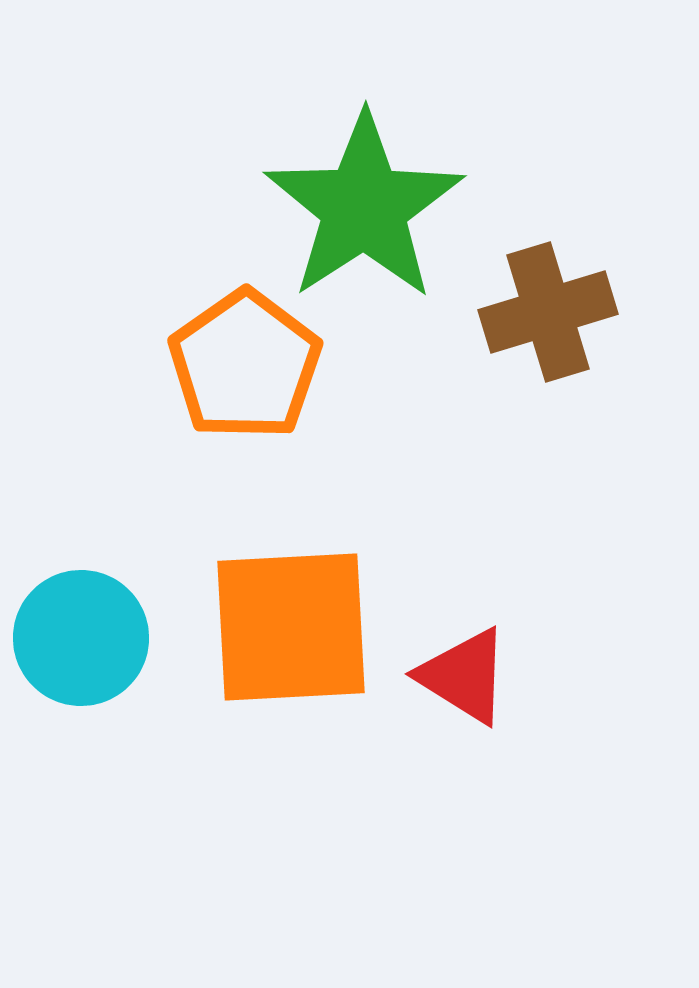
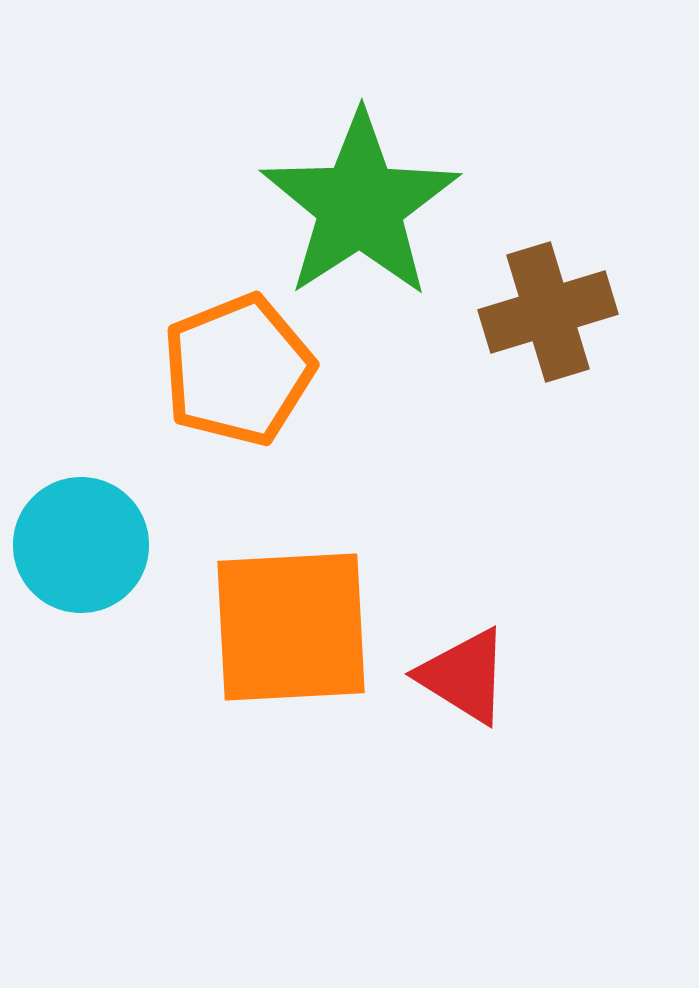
green star: moved 4 px left, 2 px up
orange pentagon: moved 7 px left, 5 px down; rotated 13 degrees clockwise
cyan circle: moved 93 px up
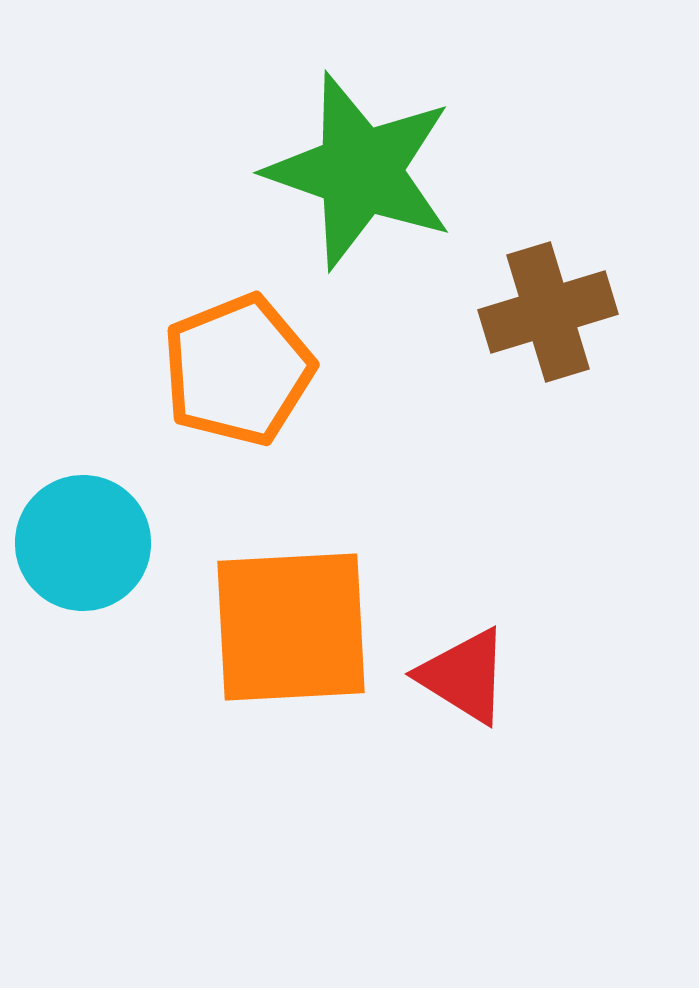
green star: moved 34 px up; rotated 20 degrees counterclockwise
cyan circle: moved 2 px right, 2 px up
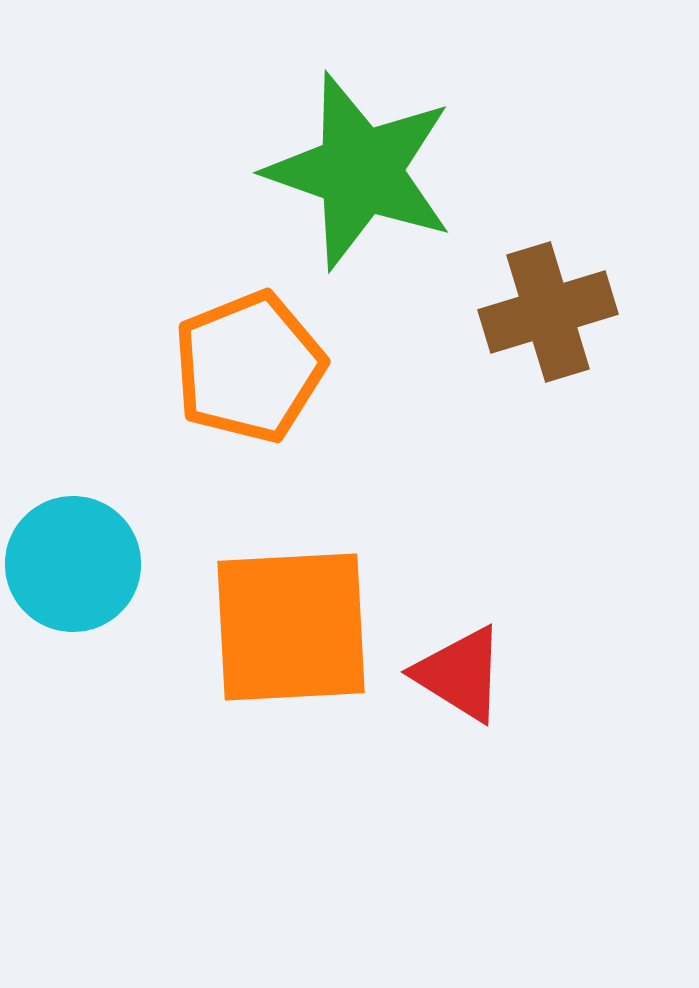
orange pentagon: moved 11 px right, 3 px up
cyan circle: moved 10 px left, 21 px down
red triangle: moved 4 px left, 2 px up
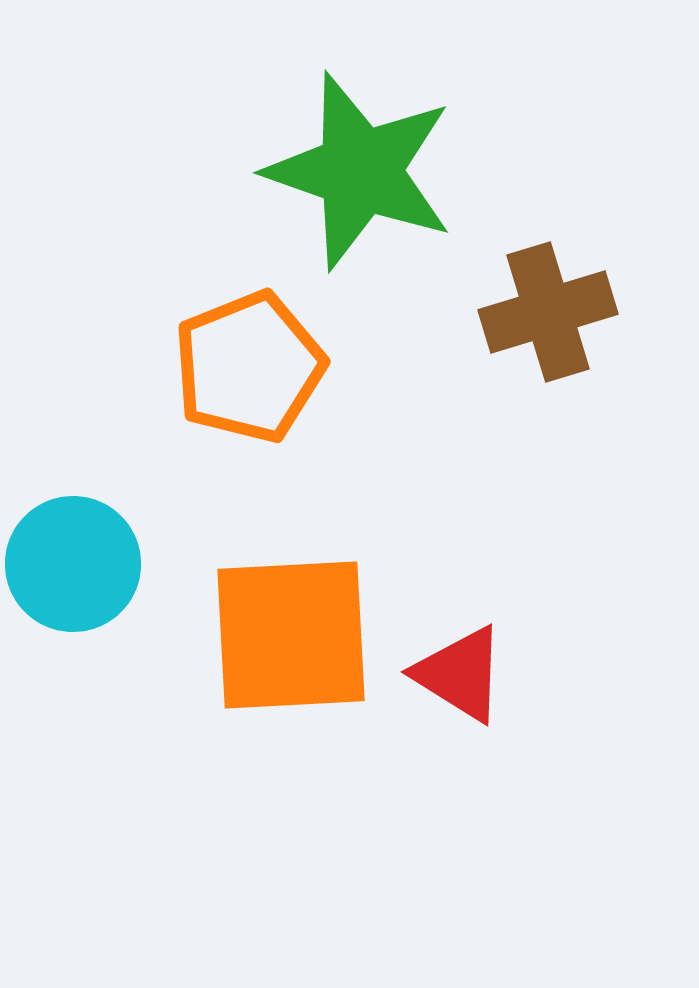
orange square: moved 8 px down
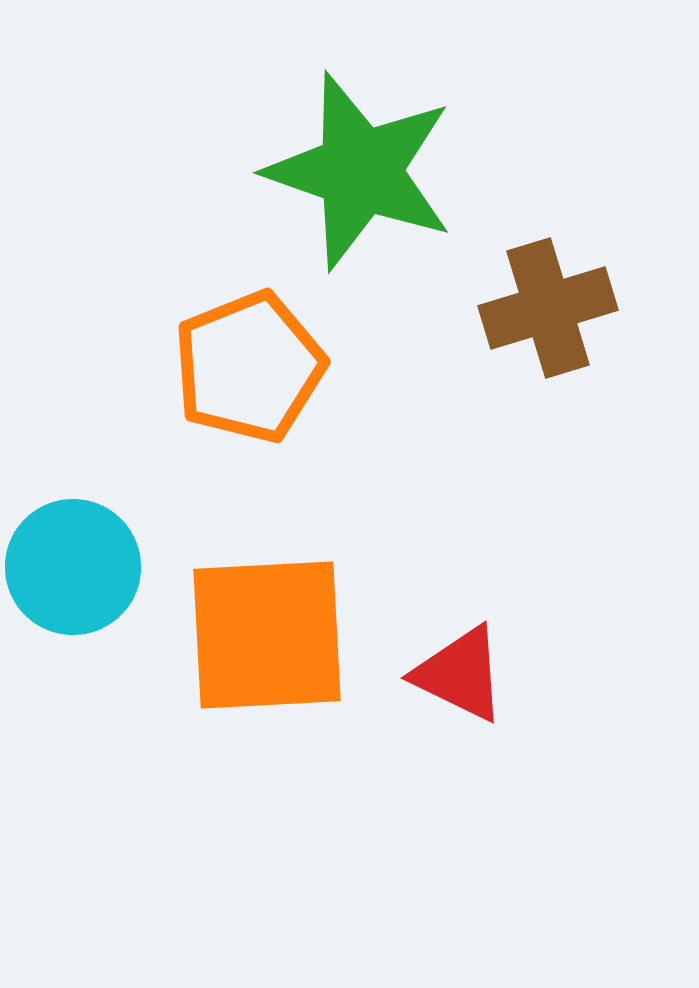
brown cross: moved 4 px up
cyan circle: moved 3 px down
orange square: moved 24 px left
red triangle: rotated 6 degrees counterclockwise
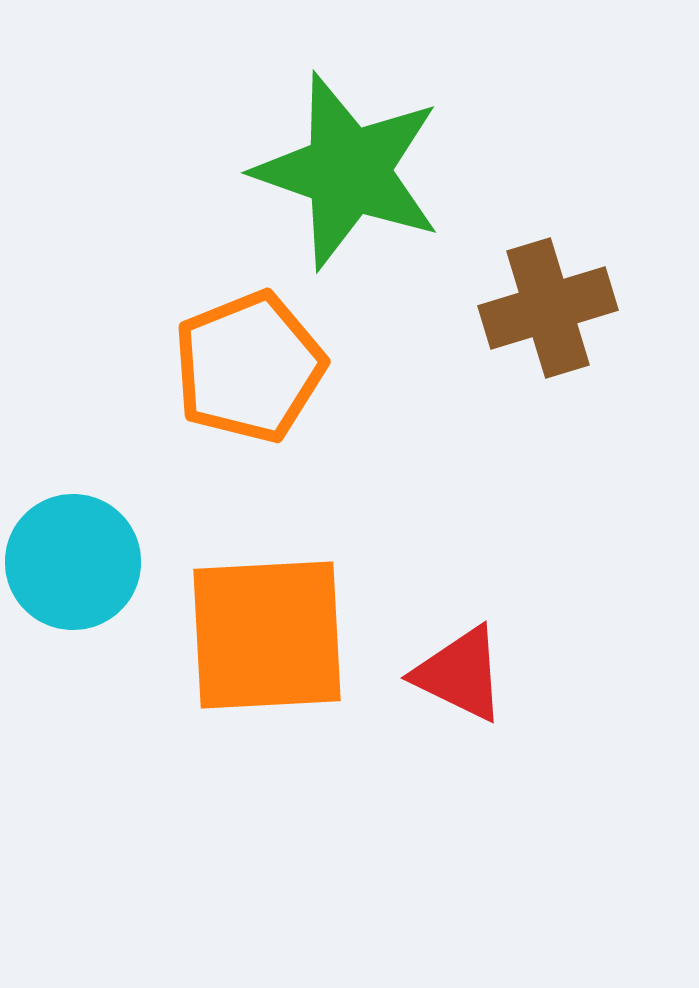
green star: moved 12 px left
cyan circle: moved 5 px up
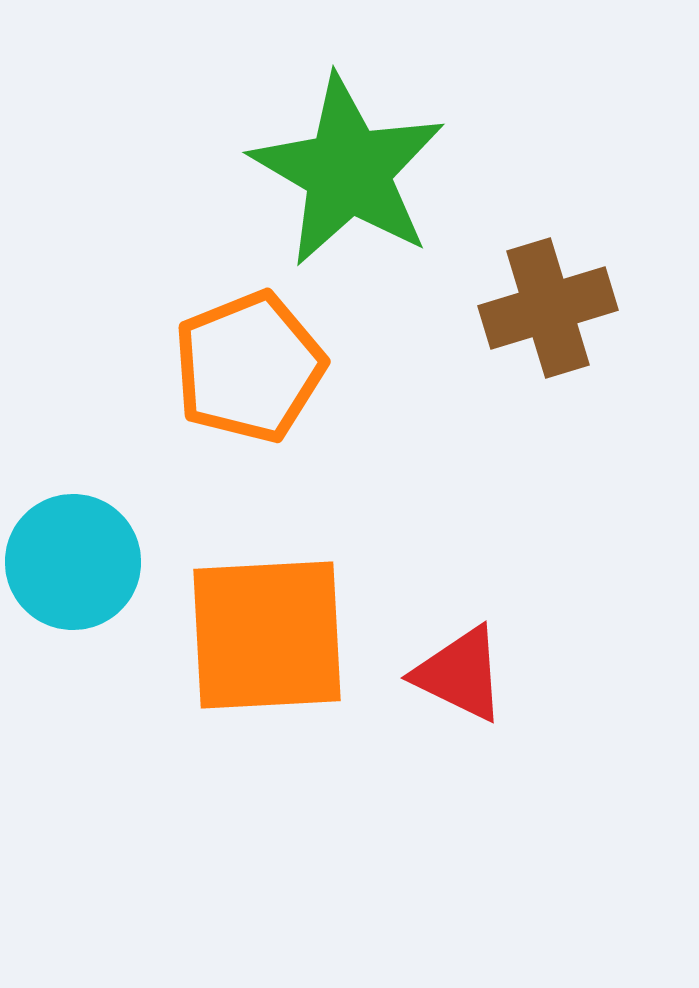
green star: rotated 11 degrees clockwise
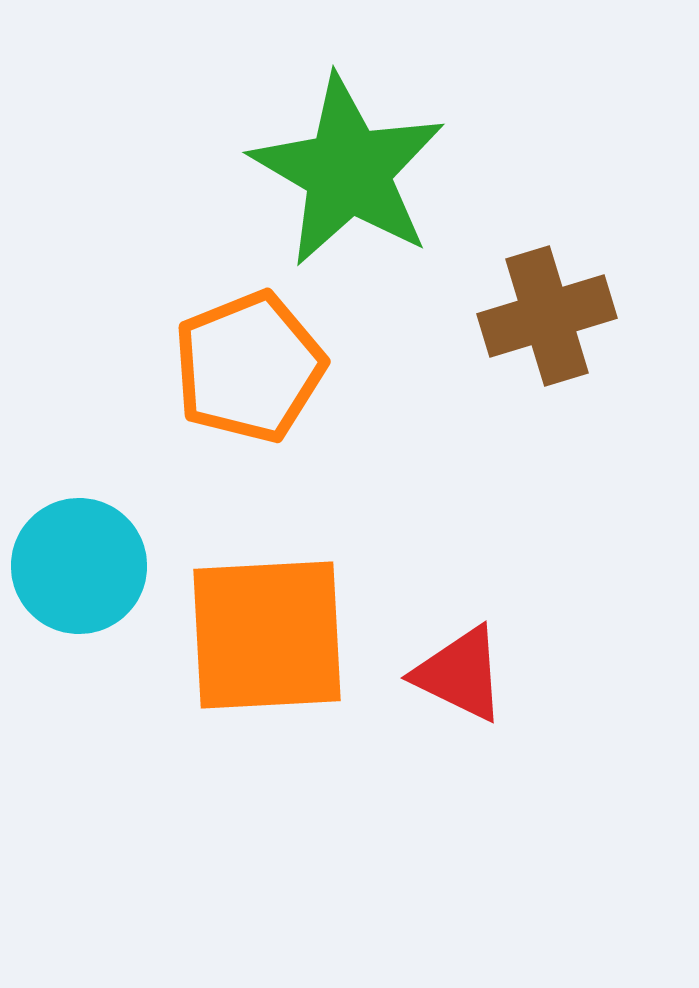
brown cross: moved 1 px left, 8 px down
cyan circle: moved 6 px right, 4 px down
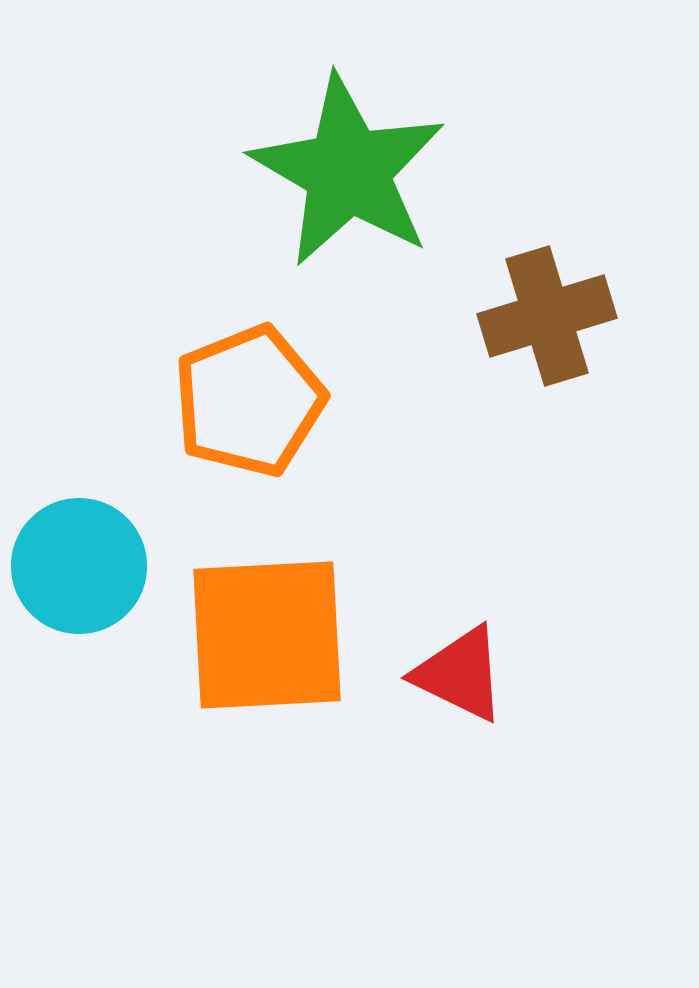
orange pentagon: moved 34 px down
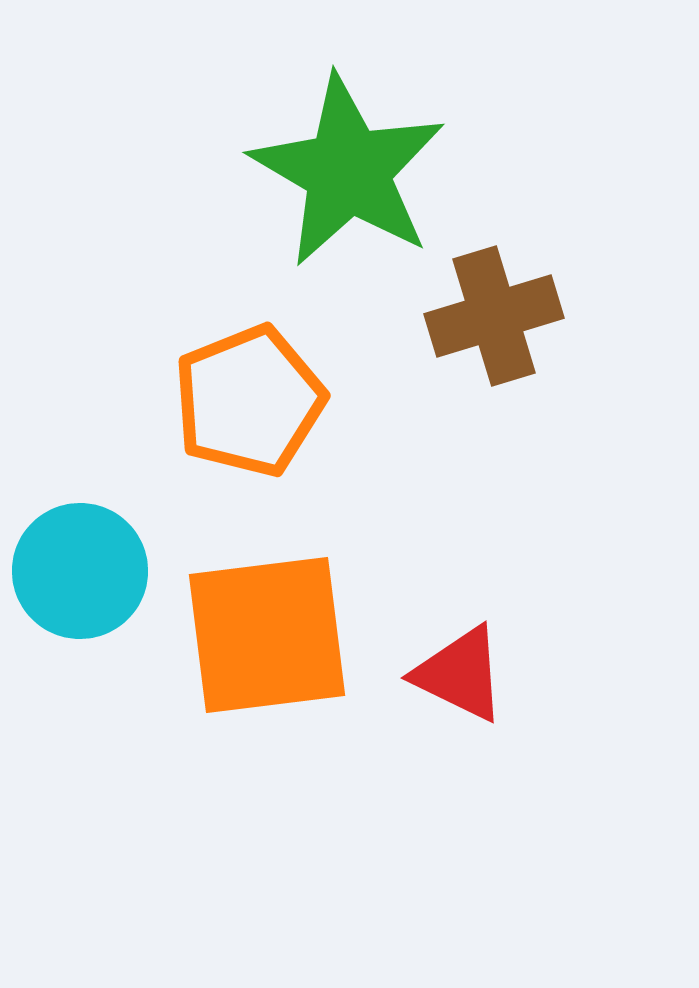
brown cross: moved 53 px left
cyan circle: moved 1 px right, 5 px down
orange square: rotated 4 degrees counterclockwise
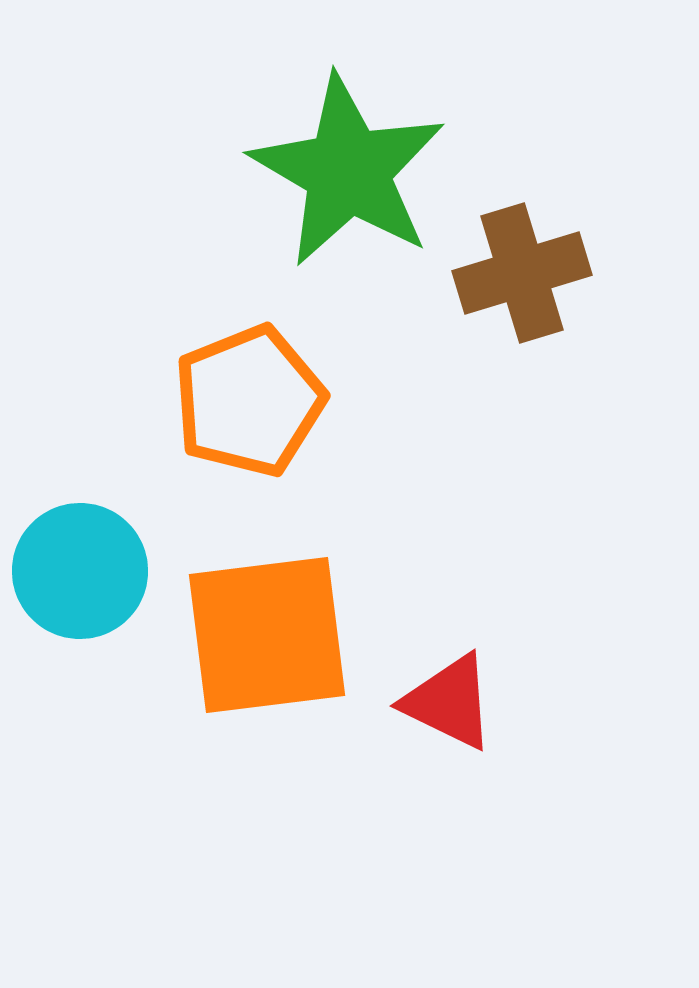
brown cross: moved 28 px right, 43 px up
red triangle: moved 11 px left, 28 px down
